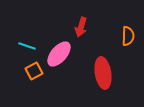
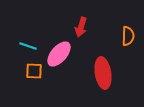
cyan line: moved 1 px right
orange square: rotated 30 degrees clockwise
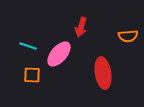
orange semicircle: rotated 84 degrees clockwise
orange square: moved 2 px left, 4 px down
